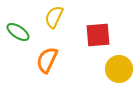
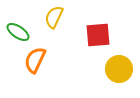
orange semicircle: moved 12 px left
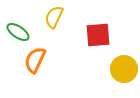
yellow circle: moved 5 px right
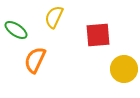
green ellipse: moved 2 px left, 2 px up
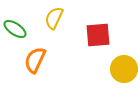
yellow semicircle: moved 1 px down
green ellipse: moved 1 px left, 1 px up
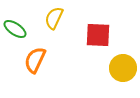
red square: rotated 8 degrees clockwise
yellow circle: moved 1 px left, 1 px up
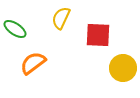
yellow semicircle: moved 7 px right
orange semicircle: moved 2 px left, 3 px down; rotated 28 degrees clockwise
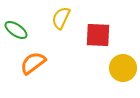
green ellipse: moved 1 px right, 1 px down
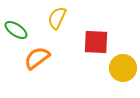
yellow semicircle: moved 4 px left
red square: moved 2 px left, 7 px down
orange semicircle: moved 4 px right, 5 px up
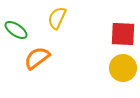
red square: moved 27 px right, 8 px up
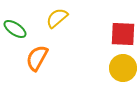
yellow semicircle: rotated 25 degrees clockwise
green ellipse: moved 1 px left, 1 px up
orange semicircle: rotated 24 degrees counterclockwise
